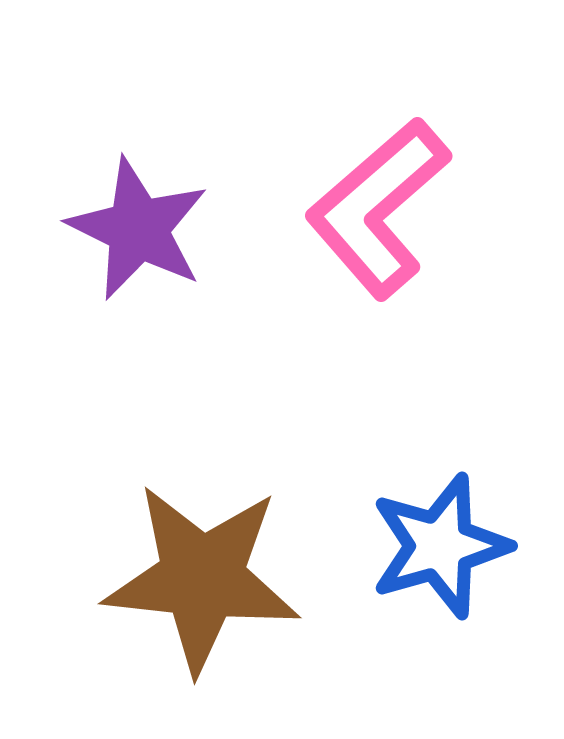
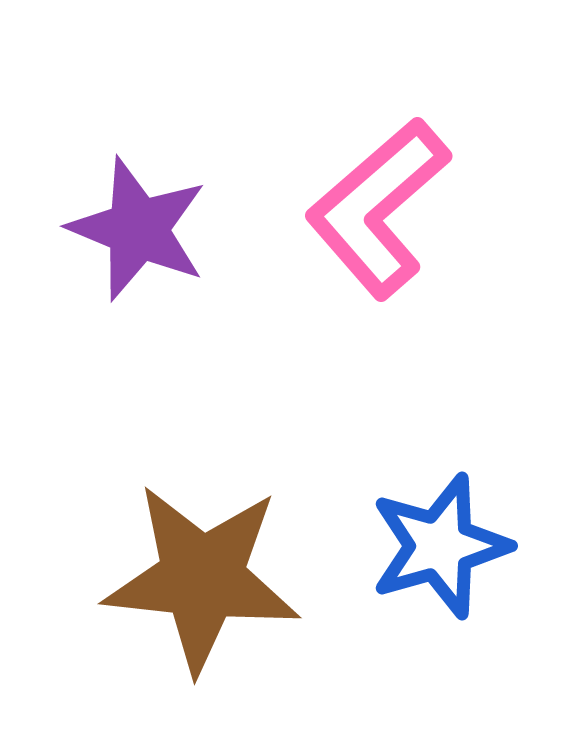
purple star: rotated 4 degrees counterclockwise
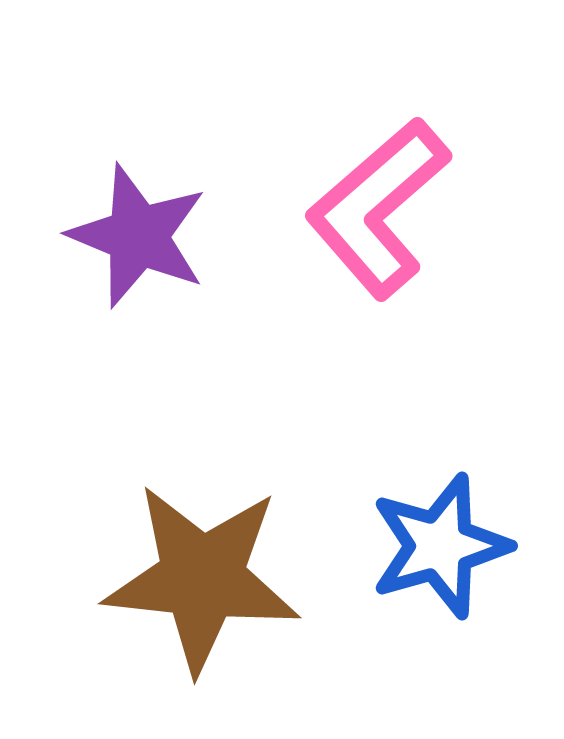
purple star: moved 7 px down
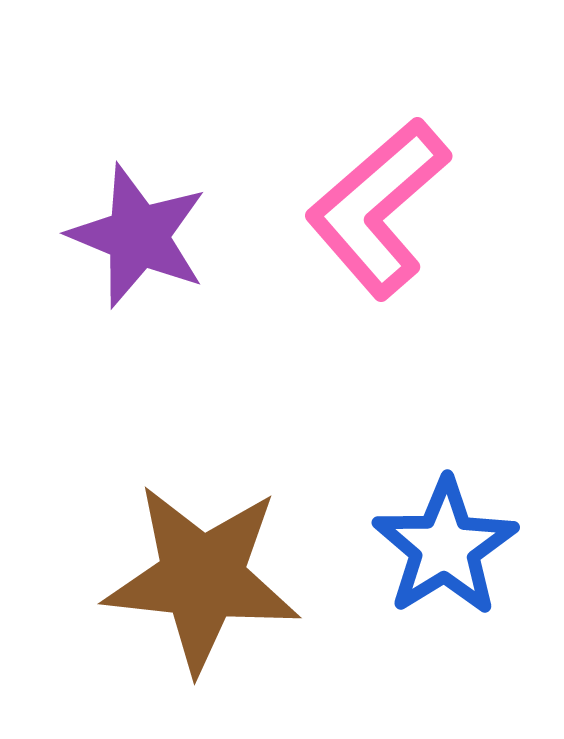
blue star: moved 5 px right, 1 px down; rotated 16 degrees counterclockwise
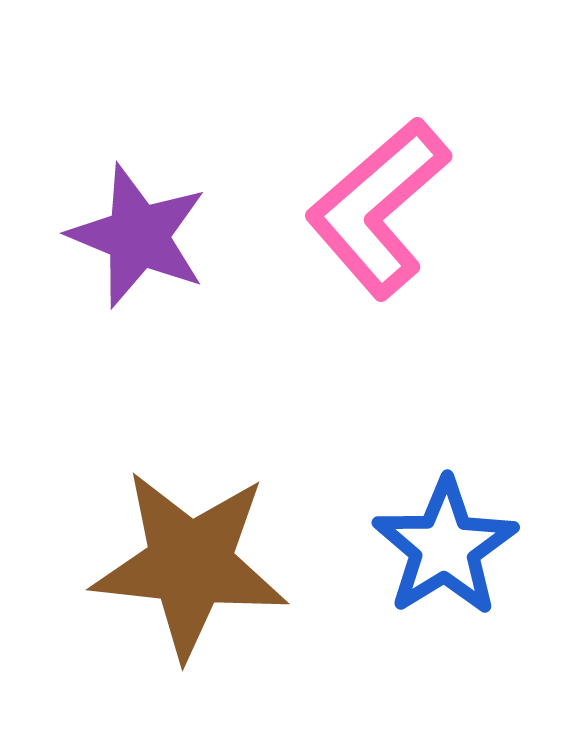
brown star: moved 12 px left, 14 px up
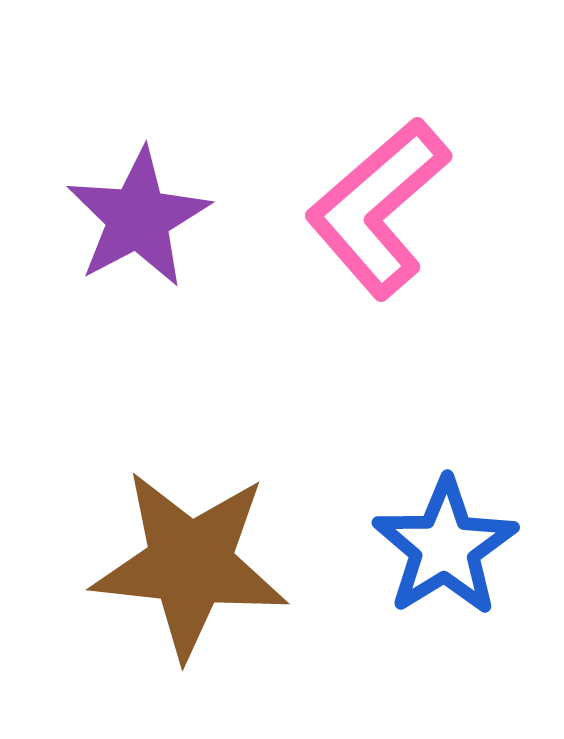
purple star: moved 18 px up; rotated 22 degrees clockwise
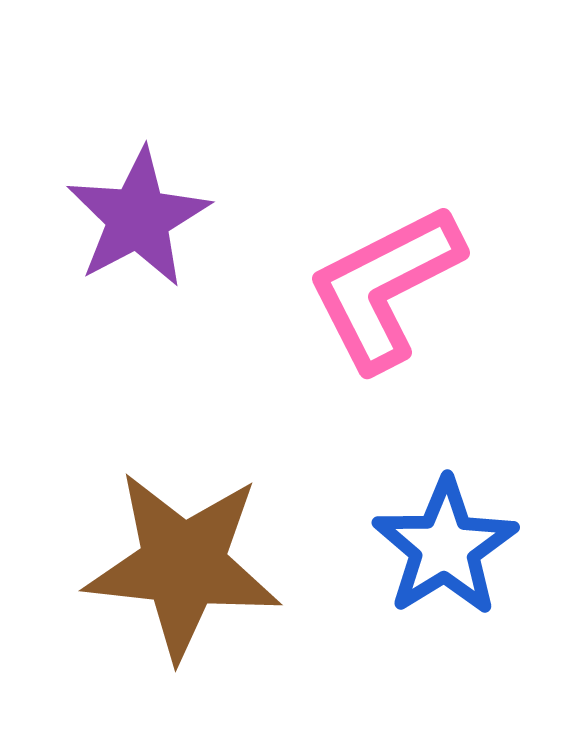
pink L-shape: moved 7 px right, 79 px down; rotated 14 degrees clockwise
brown star: moved 7 px left, 1 px down
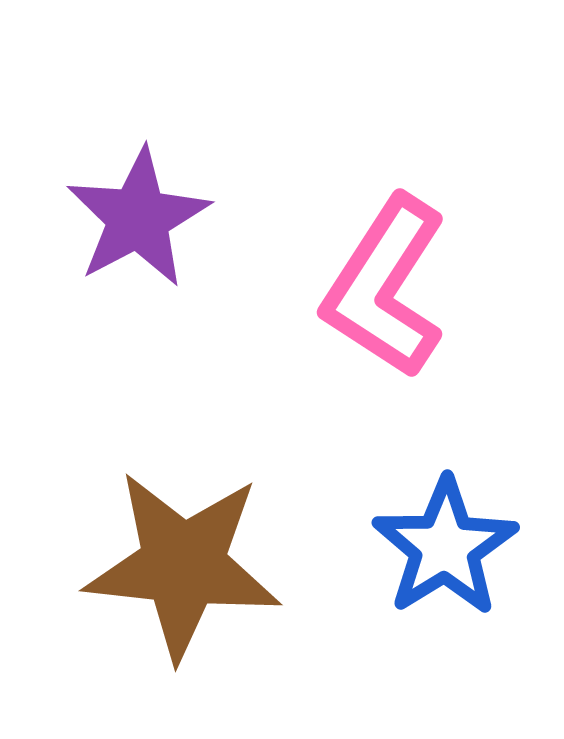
pink L-shape: rotated 30 degrees counterclockwise
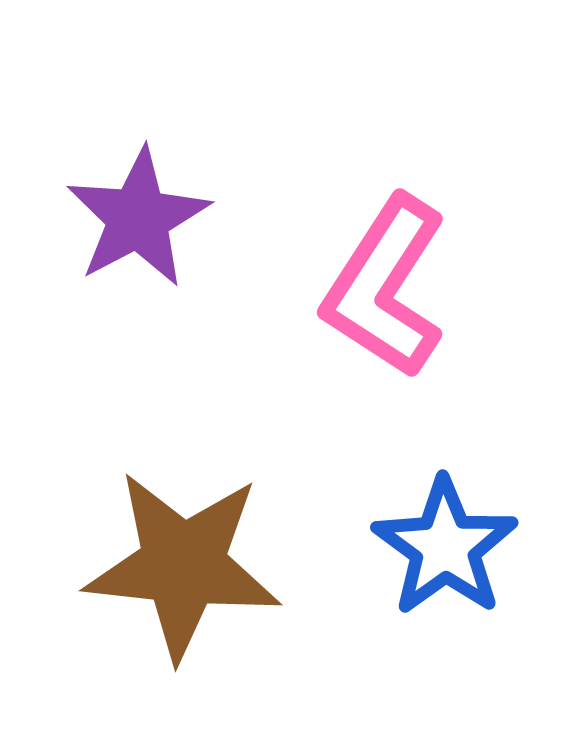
blue star: rotated 4 degrees counterclockwise
